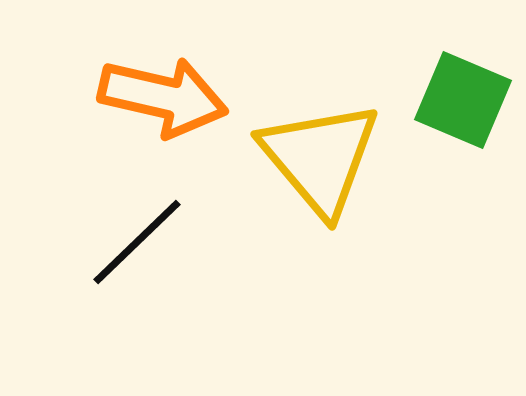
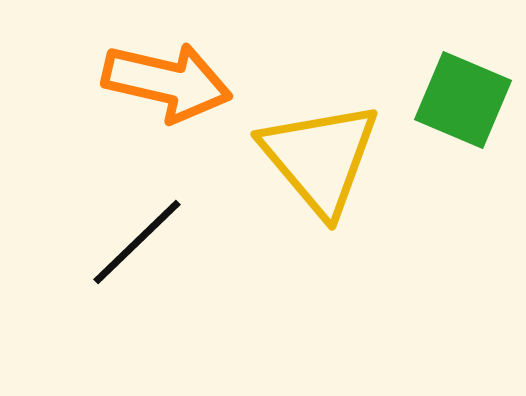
orange arrow: moved 4 px right, 15 px up
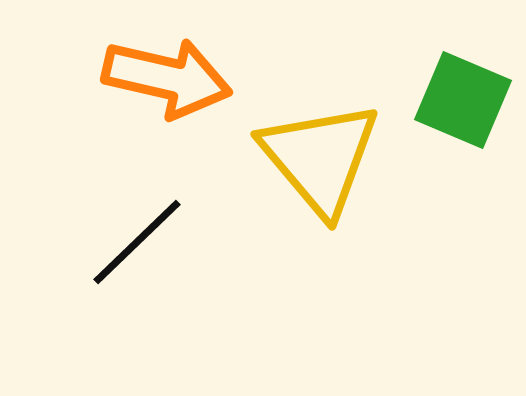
orange arrow: moved 4 px up
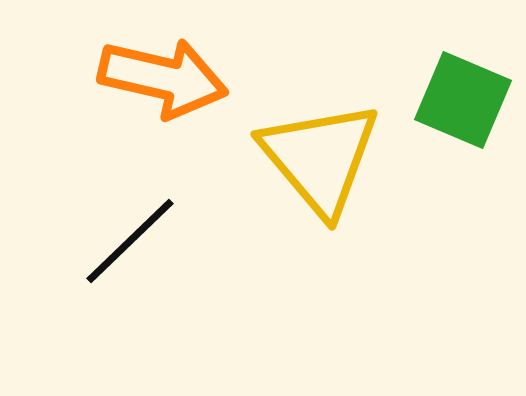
orange arrow: moved 4 px left
black line: moved 7 px left, 1 px up
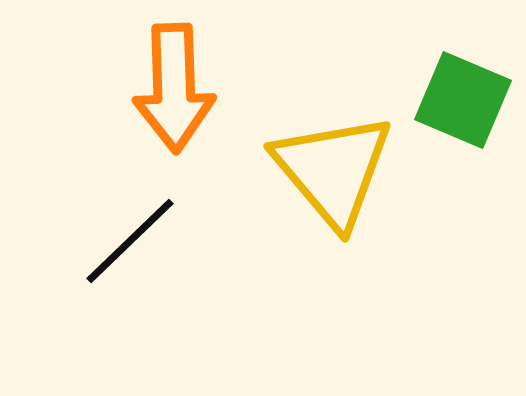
orange arrow: moved 11 px right, 10 px down; rotated 75 degrees clockwise
yellow triangle: moved 13 px right, 12 px down
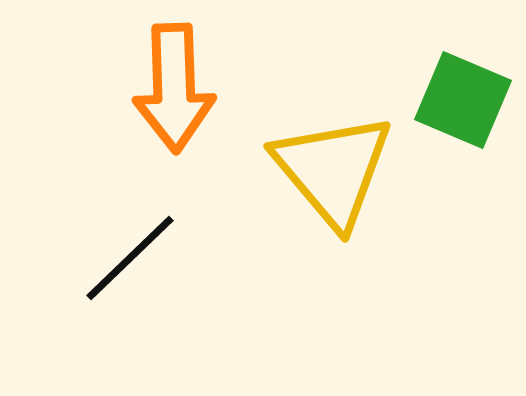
black line: moved 17 px down
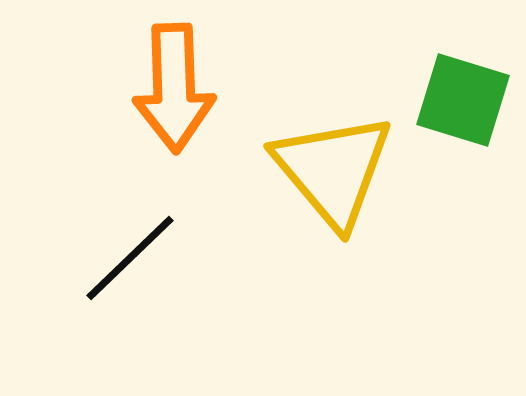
green square: rotated 6 degrees counterclockwise
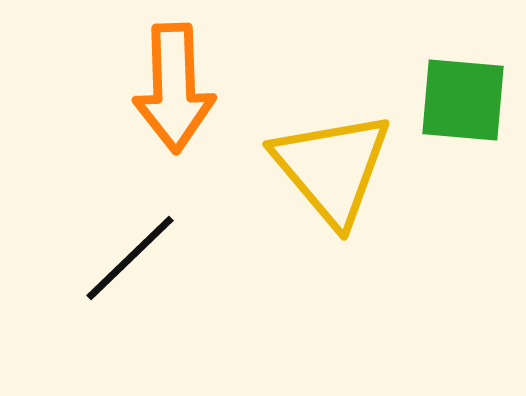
green square: rotated 12 degrees counterclockwise
yellow triangle: moved 1 px left, 2 px up
